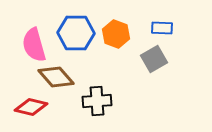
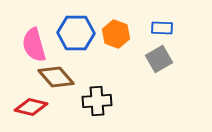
gray square: moved 5 px right
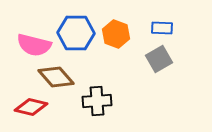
pink semicircle: rotated 60 degrees counterclockwise
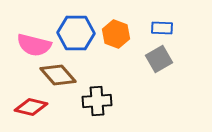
brown diamond: moved 2 px right, 2 px up
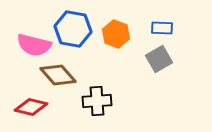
blue hexagon: moved 3 px left, 4 px up; rotated 9 degrees clockwise
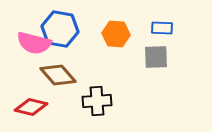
blue hexagon: moved 13 px left
orange hexagon: rotated 16 degrees counterclockwise
pink semicircle: moved 2 px up
gray square: moved 3 px left, 2 px up; rotated 28 degrees clockwise
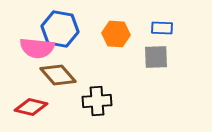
pink semicircle: moved 3 px right, 5 px down; rotated 8 degrees counterclockwise
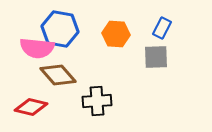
blue rectangle: rotated 65 degrees counterclockwise
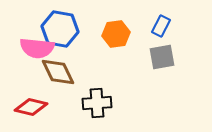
blue rectangle: moved 1 px left, 2 px up
orange hexagon: rotated 12 degrees counterclockwise
gray square: moved 6 px right; rotated 8 degrees counterclockwise
brown diamond: moved 3 px up; rotated 15 degrees clockwise
black cross: moved 2 px down
